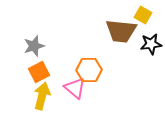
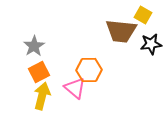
gray star: rotated 15 degrees counterclockwise
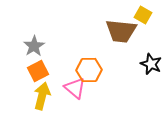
black star: moved 20 px down; rotated 30 degrees clockwise
orange square: moved 1 px left, 1 px up
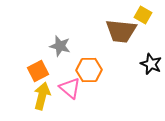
gray star: moved 26 px right; rotated 25 degrees counterclockwise
pink triangle: moved 5 px left
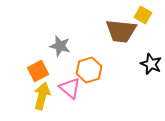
orange hexagon: rotated 15 degrees counterclockwise
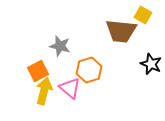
yellow arrow: moved 2 px right, 5 px up
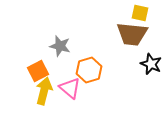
yellow square: moved 3 px left, 2 px up; rotated 18 degrees counterclockwise
brown trapezoid: moved 11 px right, 3 px down
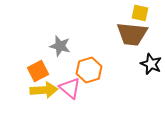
yellow arrow: moved 1 px up; rotated 72 degrees clockwise
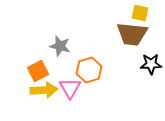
black star: rotated 25 degrees counterclockwise
pink triangle: rotated 20 degrees clockwise
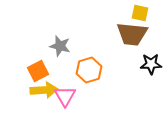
pink triangle: moved 5 px left, 8 px down
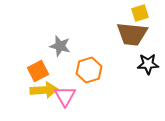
yellow square: rotated 30 degrees counterclockwise
black star: moved 3 px left
